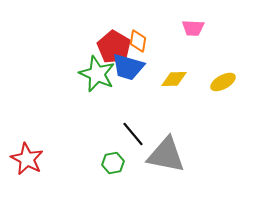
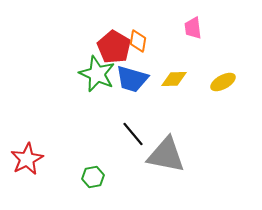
pink trapezoid: rotated 80 degrees clockwise
blue trapezoid: moved 4 px right, 12 px down
red star: rotated 16 degrees clockwise
green hexagon: moved 20 px left, 14 px down
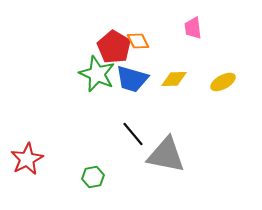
orange diamond: rotated 35 degrees counterclockwise
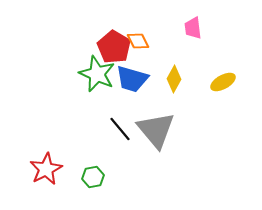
yellow diamond: rotated 60 degrees counterclockwise
black line: moved 13 px left, 5 px up
gray triangle: moved 10 px left, 25 px up; rotated 39 degrees clockwise
red star: moved 19 px right, 10 px down
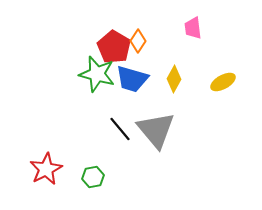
orange diamond: rotated 60 degrees clockwise
green star: rotated 9 degrees counterclockwise
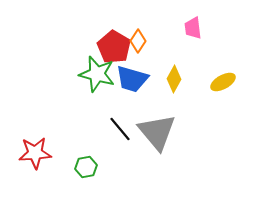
gray triangle: moved 1 px right, 2 px down
red star: moved 11 px left, 16 px up; rotated 24 degrees clockwise
green hexagon: moved 7 px left, 10 px up
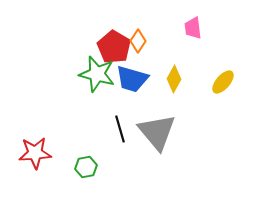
yellow ellipse: rotated 20 degrees counterclockwise
black line: rotated 24 degrees clockwise
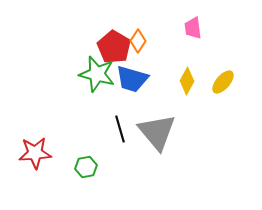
yellow diamond: moved 13 px right, 2 px down
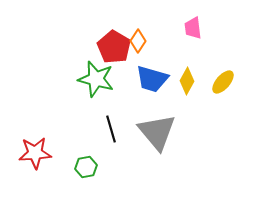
green star: moved 1 px left, 5 px down
blue trapezoid: moved 20 px right
black line: moved 9 px left
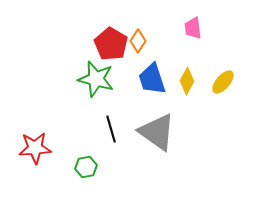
red pentagon: moved 3 px left, 3 px up
blue trapezoid: rotated 56 degrees clockwise
gray triangle: rotated 15 degrees counterclockwise
red star: moved 5 px up
